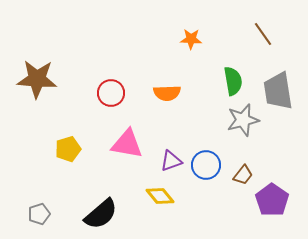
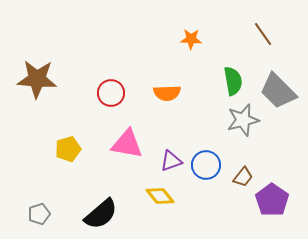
gray trapezoid: rotated 36 degrees counterclockwise
brown trapezoid: moved 2 px down
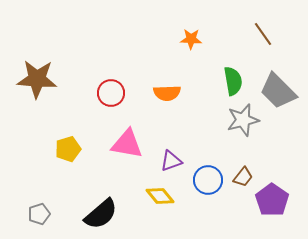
blue circle: moved 2 px right, 15 px down
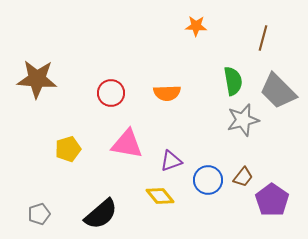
brown line: moved 4 px down; rotated 50 degrees clockwise
orange star: moved 5 px right, 13 px up
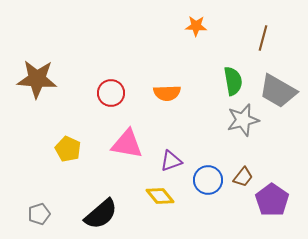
gray trapezoid: rotated 15 degrees counterclockwise
yellow pentagon: rotated 30 degrees counterclockwise
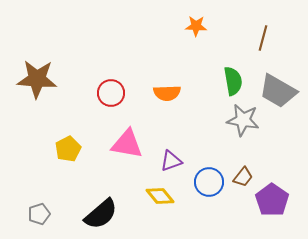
gray star: rotated 24 degrees clockwise
yellow pentagon: rotated 20 degrees clockwise
blue circle: moved 1 px right, 2 px down
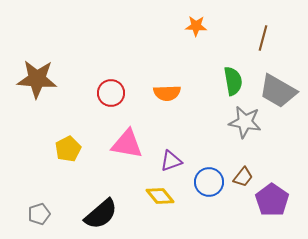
gray star: moved 2 px right, 2 px down
